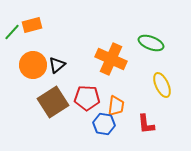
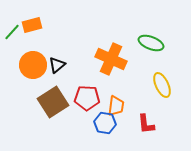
blue hexagon: moved 1 px right, 1 px up
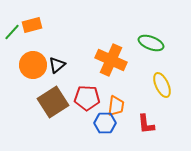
orange cross: moved 1 px down
blue hexagon: rotated 10 degrees counterclockwise
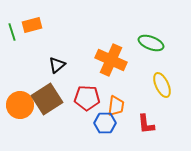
green line: rotated 60 degrees counterclockwise
orange circle: moved 13 px left, 40 px down
brown square: moved 6 px left, 3 px up
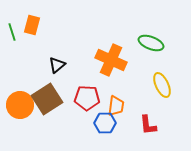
orange rectangle: rotated 60 degrees counterclockwise
red L-shape: moved 2 px right, 1 px down
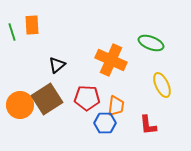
orange rectangle: rotated 18 degrees counterclockwise
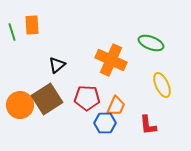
orange trapezoid: rotated 15 degrees clockwise
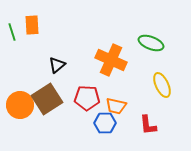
orange trapezoid: rotated 80 degrees clockwise
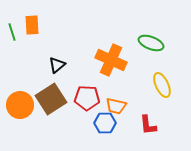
brown square: moved 4 px right
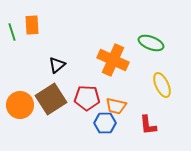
orange cross: moved 2 px right
